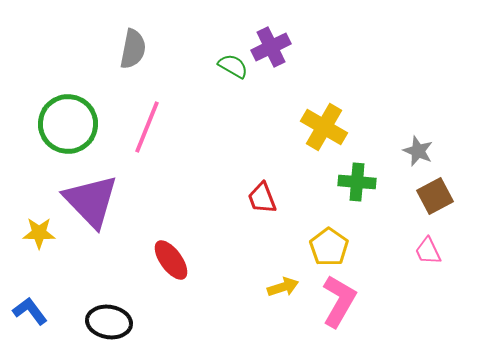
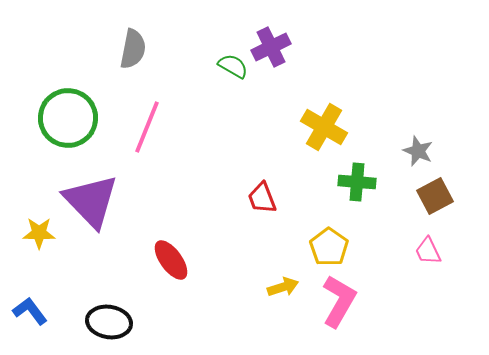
green circle: moved 6 px up
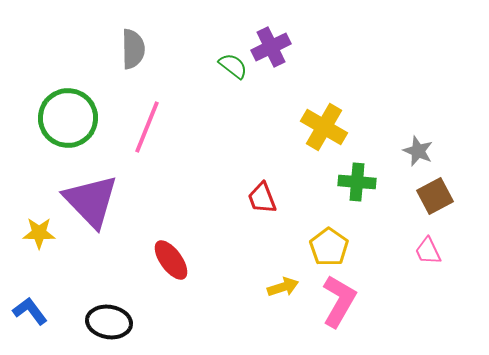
gray semicircle: rotated 12 degrees counterclockwise
green semicircle: rotated 8 degrees clockwise
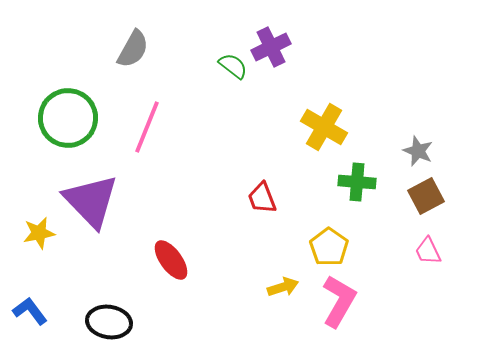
gray semicircle: rotated 30 degrees clockwise
brown square: moved 9 px left
yellow star: rotated 12 degrees counterclockwise
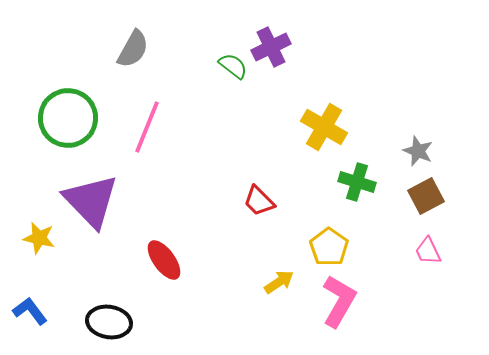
green cross: rotated 12 degrees clockwise
red trapezoid: moved 3 px left, 3 px down; rotated 24 degrees counterclockwise
yellow star: moved 5 px down; rotated 24 degrees clockwise
red ellipse: moved 7 px left
yellow arrow: moved 4 px left, 5 px up; rotated 16 degrees counterclockwise
